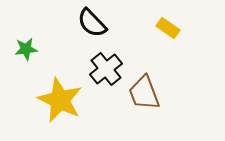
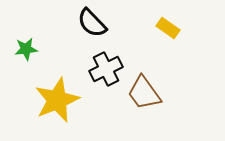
black cross: rotated 12 degrees clockwise
brown trapezoid: rotated 15 degrees counterclockwise
yellow star: moved 3 px left; rotated 24 degrees clockwise
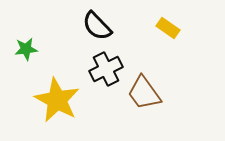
black semicircle: moved 5 px right, 3 px down
yellow star: rotated 21 degrees counterclockwise
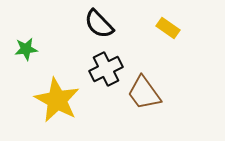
black semicircle: moved 2 px right, 2 px up
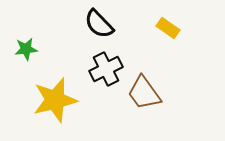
yellow star: moved 2 px left; rotated 30 degrees clockwise
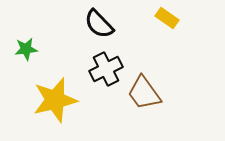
yellow rectangle: moved 1 px left, 10 px up
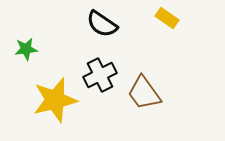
black semicircle: moved 3 px right; rotated 12 degrees counterclockwise
black cross: moved 6 px left, 6 px down
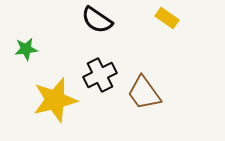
black semicircle: moved 5 px left, 4 px up
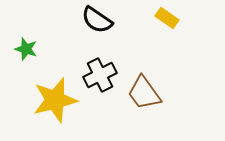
green star: rotated 25 degrees clockwise
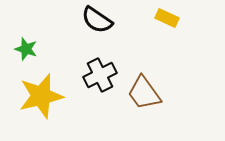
yellow rectangle: rotated 10 degrees counterclockwise
yellow star: moved 14 px left, 4 px up
